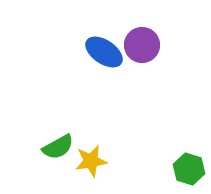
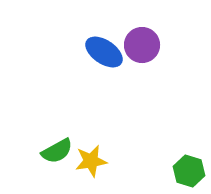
green semicircle: moved 1 px left, 4 px down
green hexagon: moved 2 px down
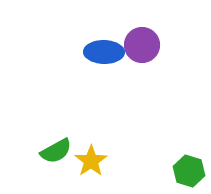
blue ellipse: rotated 33 degrees counterclockwise
green semicircle: moved 1 px left
yellow star: rotated 24 degrees counterclockwise
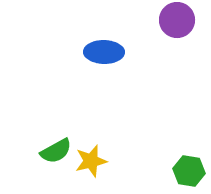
purple circle: moved 35 px right, 25 px up
yellow star: rotated 20 degrees clockwise
green hexagon: rotated 8 degrees counterclockwise
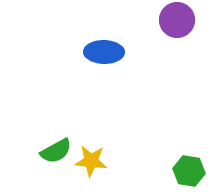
yellow star: rotated 20 degrees clockwise
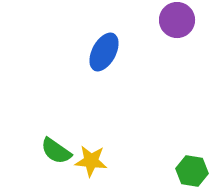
blue ellipse: rotated 63 degrees counterclockwise
green semicircle: rotated 64 degrees clockwise
green hexagon: moved 3 px right
